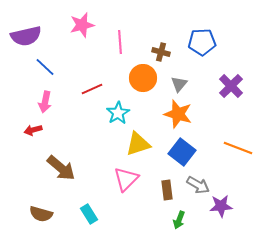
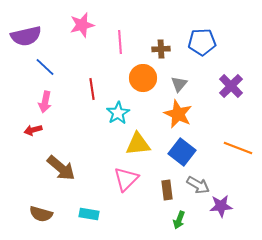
brown cross: moved 3 px up; rotated 18 degrees counterclockwise
red line: rotated 75 degrees counterclockwise
orange star: rotated 8 degrees clockwise
yellow triangle: rotated 12 degrees clockwise
cyan rectangle: rotated 48 degrees counterclockwise
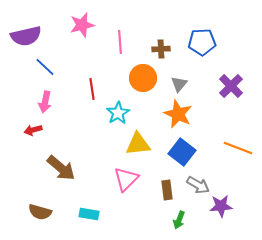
brown semicircle: moved 1 px left, 2 px up
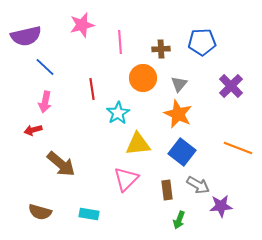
brown arrow: moved 4 px up
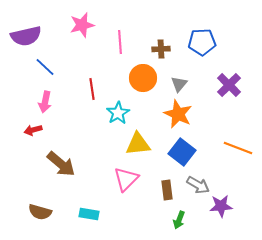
purple cross: moved 2 px left, 1 px up
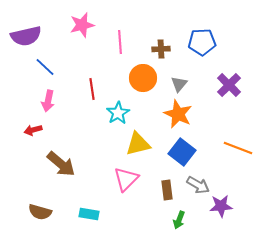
pink arrow: moved 3 px right, 1 px up
yellow triangle: rotated 8 degrees counterclockwise
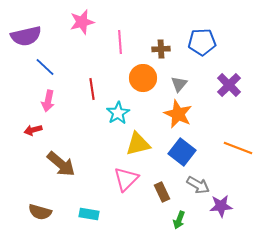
pink star: moved 3 px up
brown rectangle: moved 5 px left, 2 px down; rotated 18 degrees counterclockwise
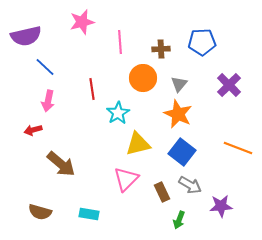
gray arrow: moved 8 px left
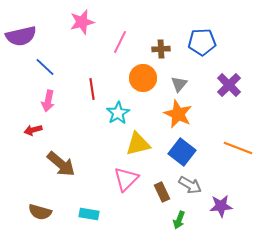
purple semicircle: moved 5 px left
pink line: rotated 30 degrees clockwise
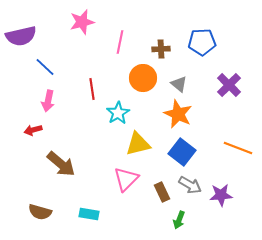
pink line: rotated 15 degrees counterclockwise
gray triangle: rotated 30 degrees counterclockwise
purple star: moved 11 px up
